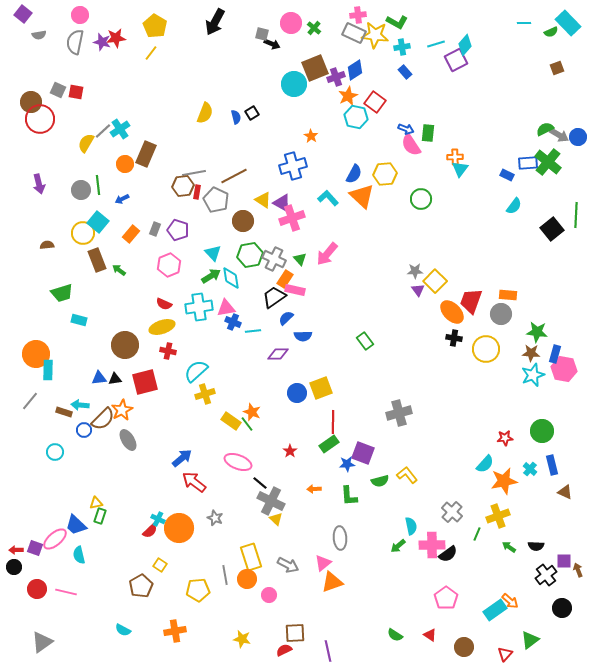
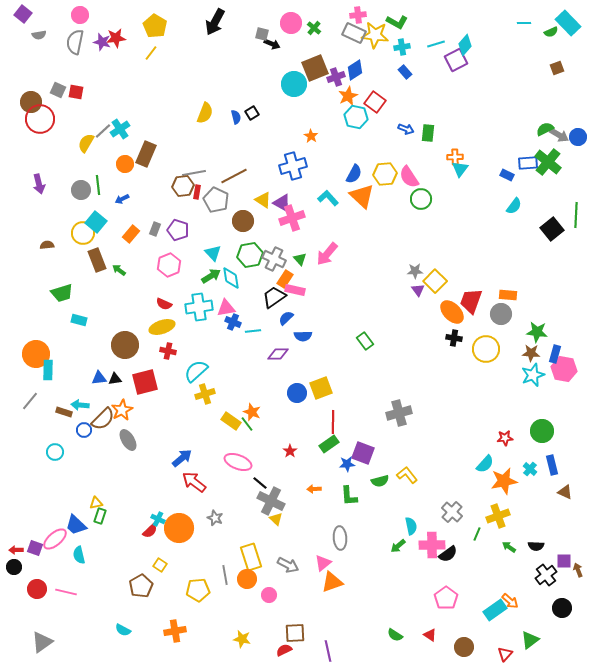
pink semicircle at (411, 145): moved 2 px left, 32 px down
cyan square at (98, 222): moved 2 px left
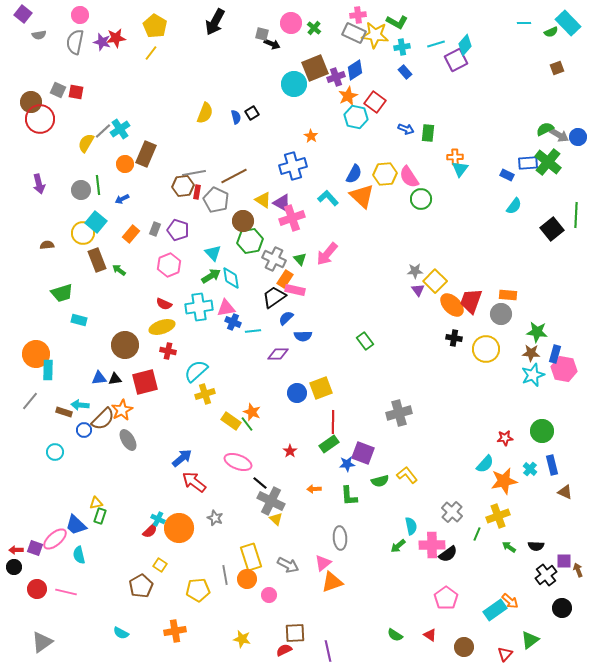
green hexagon at (250, 255): moved 14 px up
orange ellipse at (452, 312): moved 7 px up
cyan semicircle at (123, 630): moved 2 px left, 3 px down
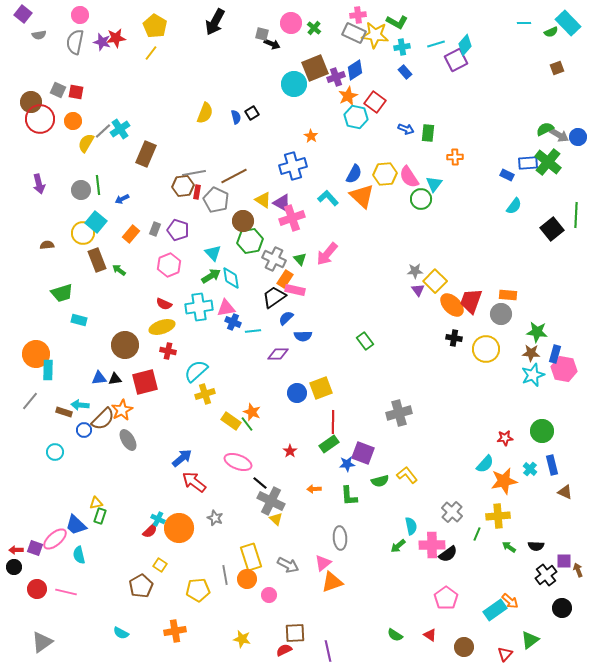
orange circle at (125, 164): moved 52 px left, 43 px up
cyan triangle at (460, 169): moved 26 px left, 15 px down
yellow cross at (498, 516): rotated 15 degrees clockwise
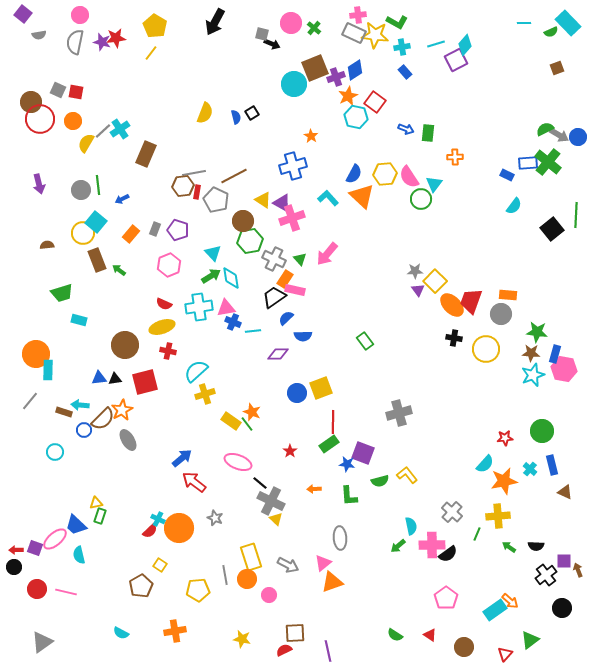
blue star at (347, 464): rotated 14 degrees clockwise
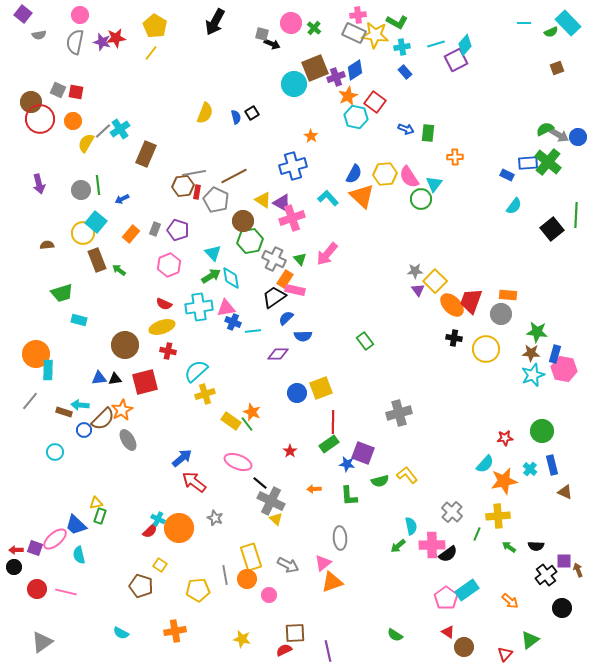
brown pentagon at (141, 586): rotated 25 degrees counterclockwise
cyan rectangle at (495, 610): moved 28 px left, 20 px up
red triangle at (430, 635): moved 18 px right, 3 px up
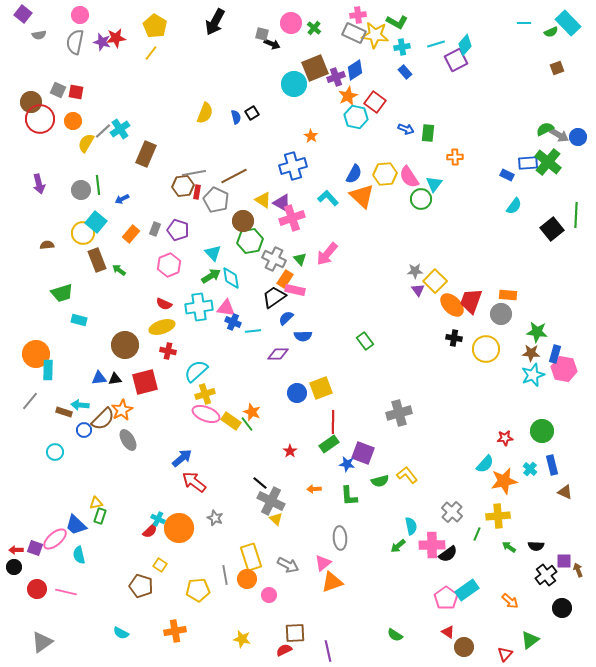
pink triangle at (226, 308): rotated 18 degrees clockwise
pink ellipse at (238, 462): moved 32 px left, 48 px up
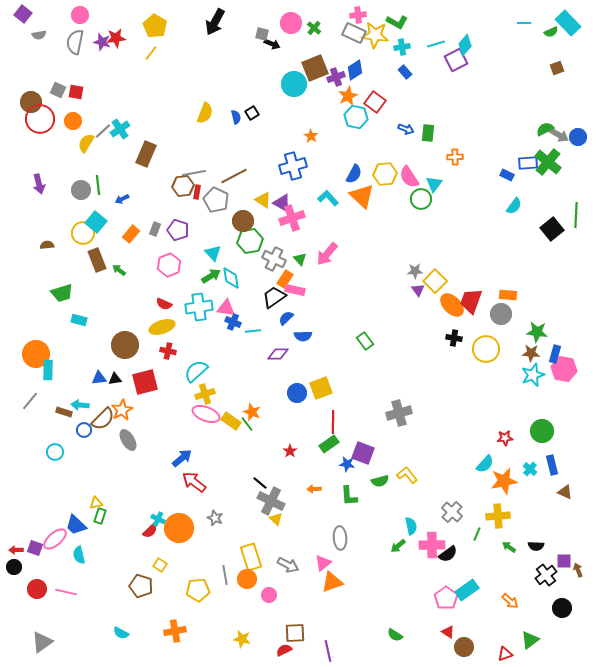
red triangle at (505, 654): rotated 28 degrees clockwise
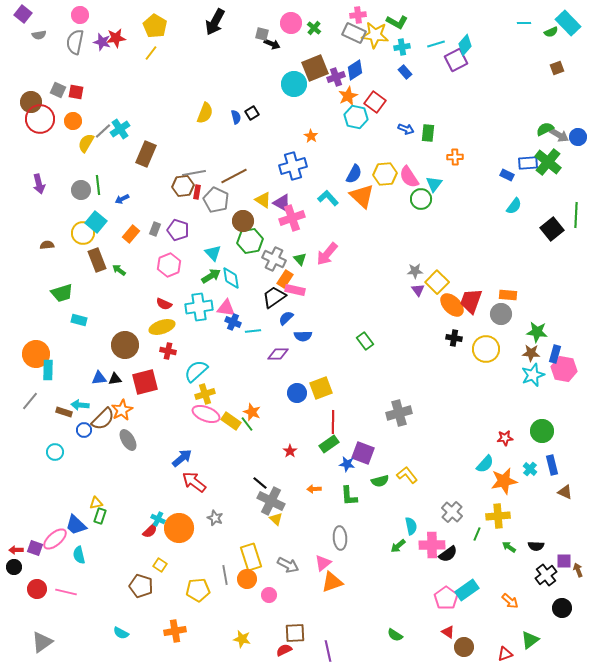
yellow square at (435, 281): moved 2 px right, 1 px down
